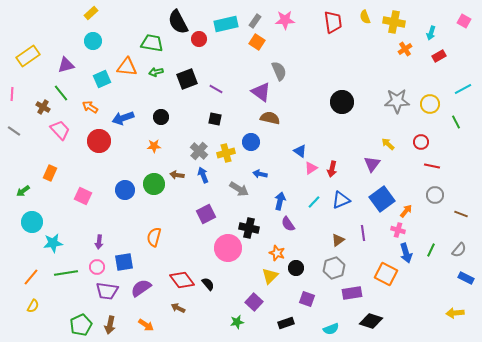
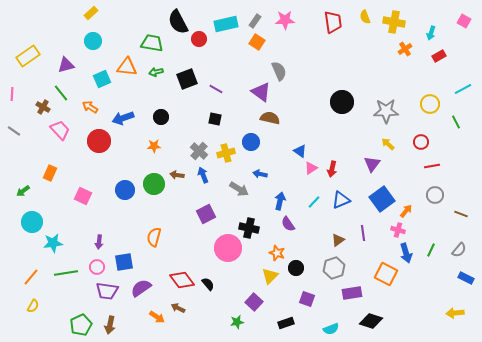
gray star at (397, 101): moved 11 px left, 10 px down
red line at (432, 166): rotated 21 degrees counterclockwise
orange arrow at (146, 325): moved 11 px right, 8 px up
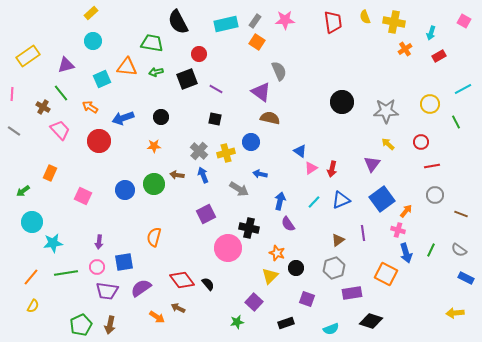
red circle at (199, 39): moved 15 px down
gray semicircle at (459, 250): rotated 84 degrees clockwise
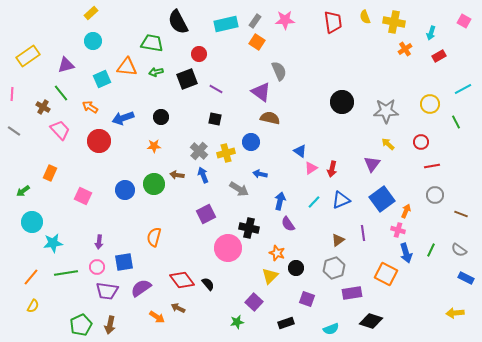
orange arrow at (406, 211): rotated 16 degrees counterclockwise
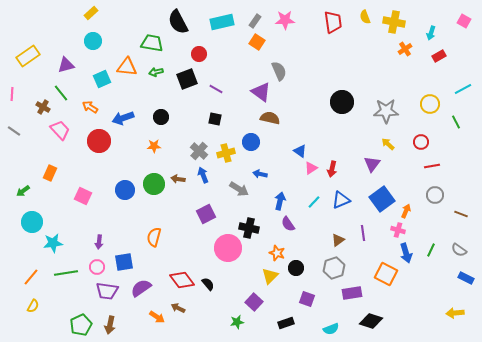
cyan rectangle at (226, 24): moved 4 px left, 2 px up
brown arrow at (177, 175): moved 1 px right, 4 px down
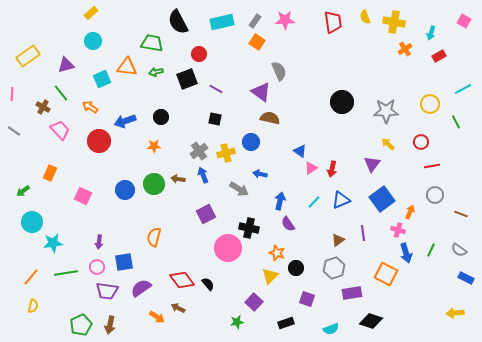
blue arrow at (123, 118): moved 2 px right, 3 px down
gray cross at (199, 151): rotated 12 degrees clockwise
orange arrow at (406, 211): moved 4 px right, 1 px down
yellow semicircle at (33, 306): rotated 16 degrees counterclockwise
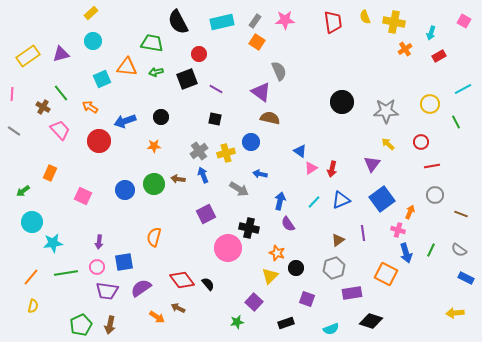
purple triangle at (66, 65): moved 5 px left, 11 px up
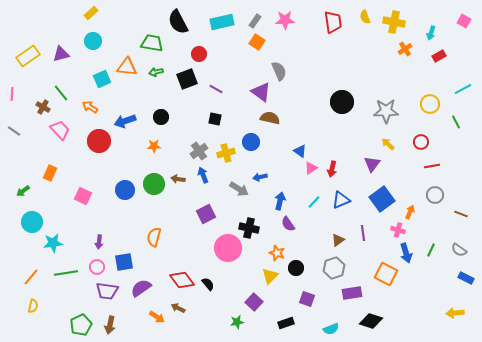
blue arrow at (260, 174): moved 3 px down; rotated 24 degrees counterclockwise
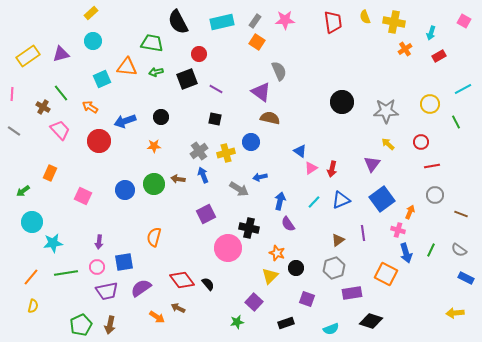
purple trapezoid at (107, 291): rotated 20 degrees counterclockwise
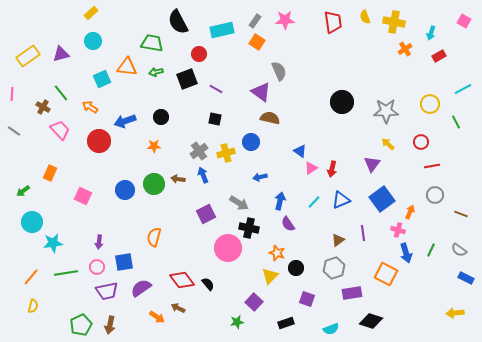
cyan rectangle at (222, 22): moved 8 px down
gray arrow at (239, 189): moved 14 px down
